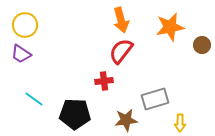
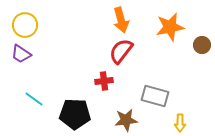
gray rectangle: moved 3 px up; rotated 32 degrees clockwise
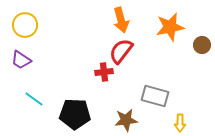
purple trapezoid: moved 6 px down
red cross: moved 9 px up
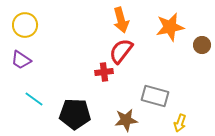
yellow arrow: rotated 18 degrees clockwise
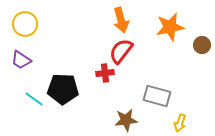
yellow circle: moved 1 px up
red cross: moved 1 px right, 1 px down
gray rectangle: moved 2 px right
black pentagon: moved 12 px left, 25 px up
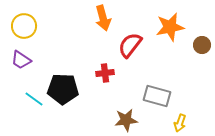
orange arrow: moved 18 px left, 2 px up
yellow circle: moved 1 px left, 2 px down
red semicircle: moved 9 px right, 6 px up
